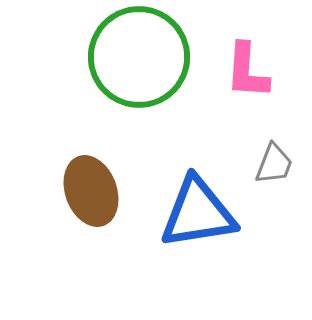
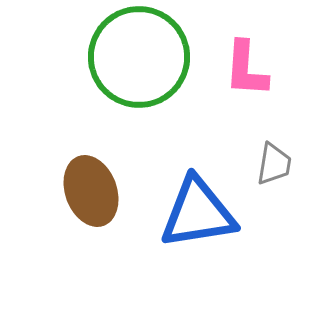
pink L-shape: moved 1 px left, 2 px up
gray trapezoid: rotated 12 degrees counterclockwise
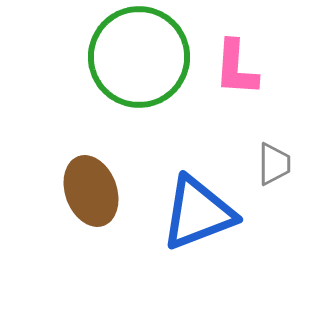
pink L-shape: moved 10 px left, 1 px up
gray trapezoid: rotated 9 degrees counterclockwise
blue triangle: rotated 12 degrees counterclockwise
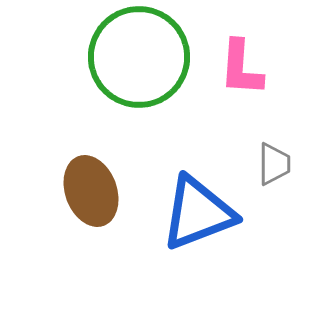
pink L-shape: moved 5 px right
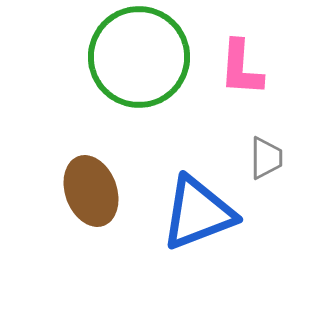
gray trapezoid: moved 8 px left, 6 px up
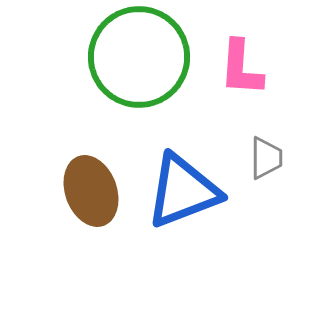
blue triangle: moved 15 px left, 22 px up
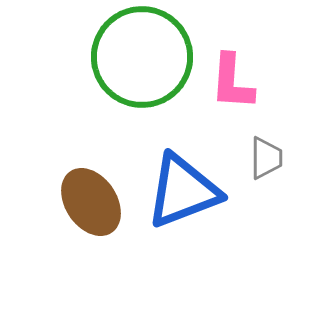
green circle: moved 3 px right
pink L-shape: moved 9 px left, 14 px down
brown ellipse: moved 11 px down; rotated 14 degrees counterclockwise
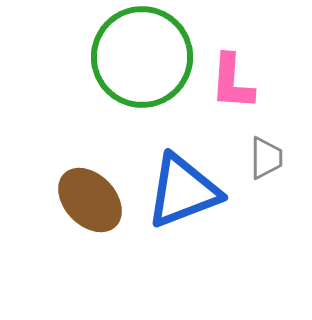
brown ellipse: moved 1 px left, 2 px up; rotated 10 degrees counterclockwise
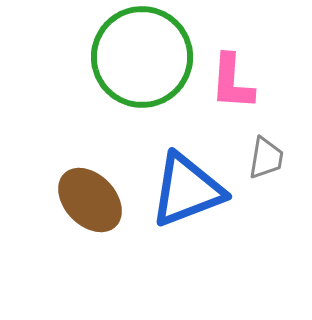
gray trapezoid: rotated 9 degrees clockwise
blue triangle: moved 4 px right, 1 px up
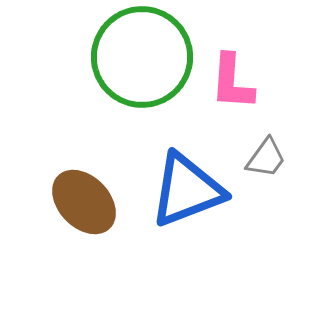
gray trapezoid: rotated 27 degrees clockwise
brown ellipse: moved 6 px left, 2 px down
